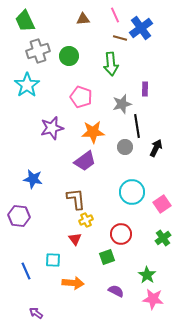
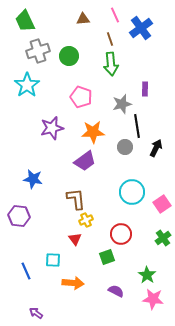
brown line: moved 10 px left, 1 px down; rotated 56 degrees clockwise
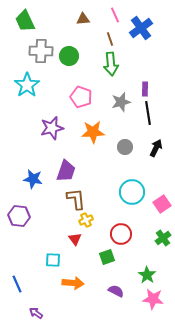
gray cross: moved 3 px right; rotated 20 degrees clockwise
gray star: moved 1 px left, 2 px up
black line: moved 11 px right, 13 px up
purple trapezoid: moved 19 px left, 10 px down; rotated 35 degrees counterclockwise
blue line: moved 9 px left, 13 px down
